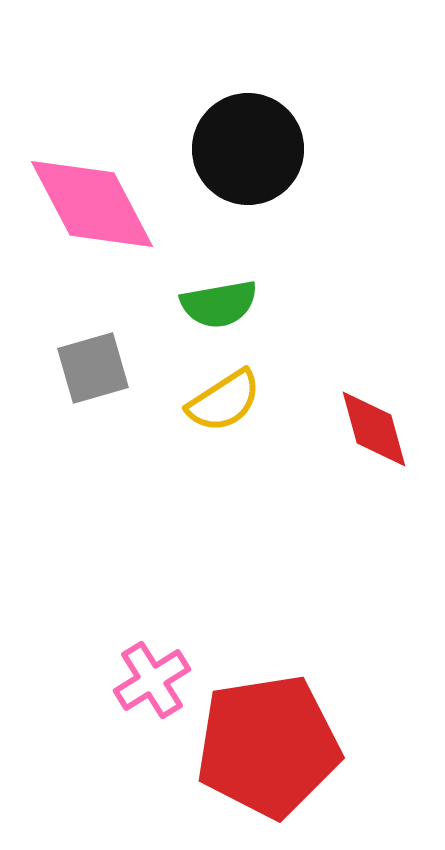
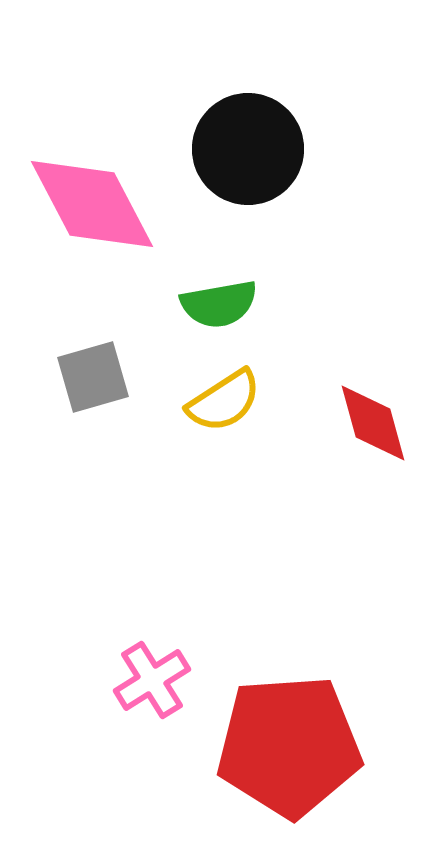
gray square: moved 9 px down
red diamond: moved 1 px left, 6 px up
red pentagon: moved 21 px right; rotated 5 degrees clockwise
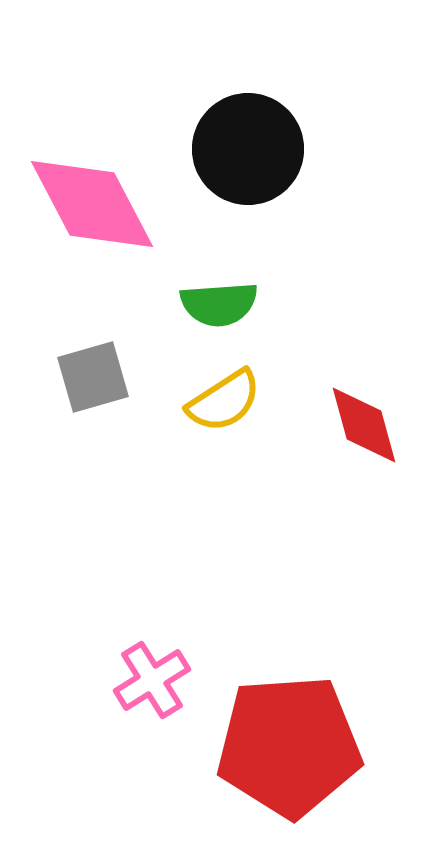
green semicircle: rotated 6 degrees clockwise
red diamond: moved 9 px left, 2 px down
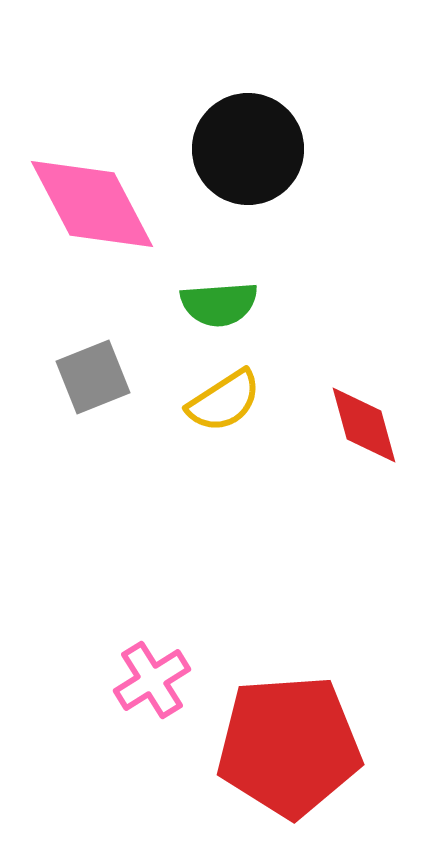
gray square: rotated 6 degrees counterclockwise
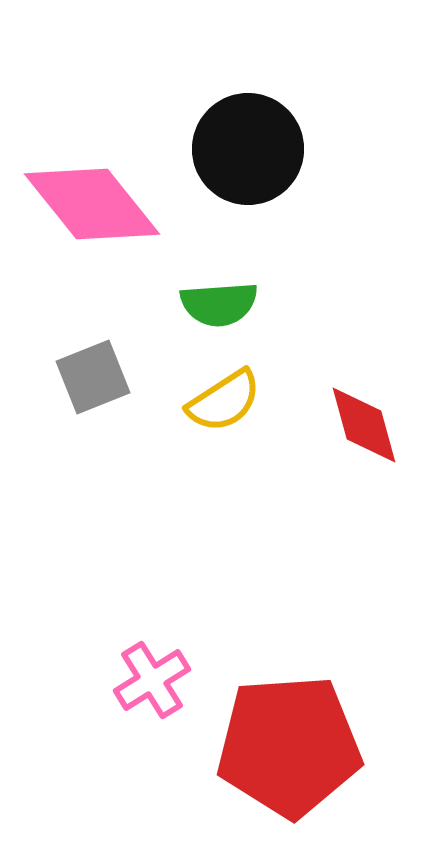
pink diamond: rotated 11 degrees counterclockwise
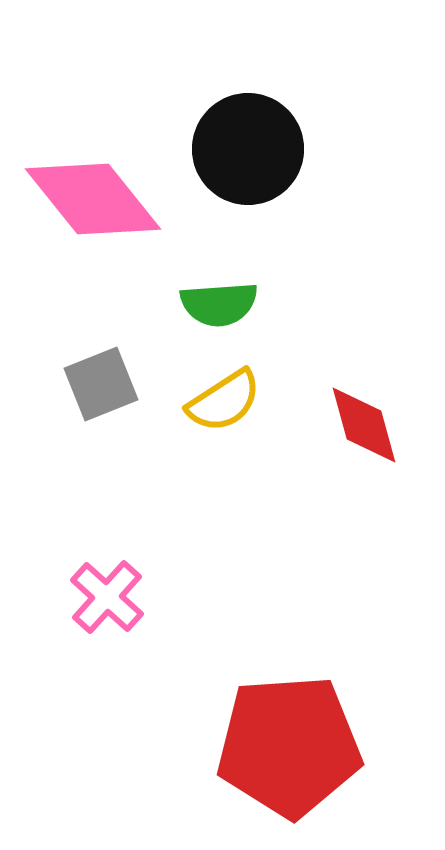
pink diamond: moved 1 px right, 5 px up
gray square: moved 8 px right, 7 px down
pink cross: moved 45 px left, 83 px up; rotated 16 degrees counterclockwise
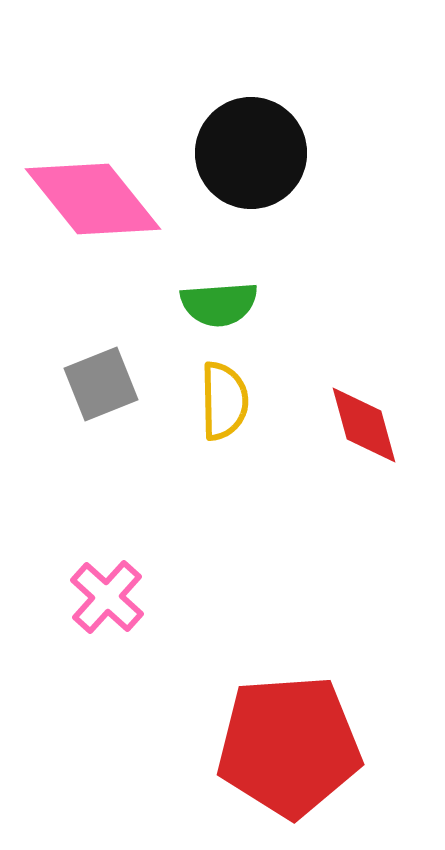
black circle: moved 3 px right, 4 px down
yellow semicircle: rotated 58 degrees counterclockwise
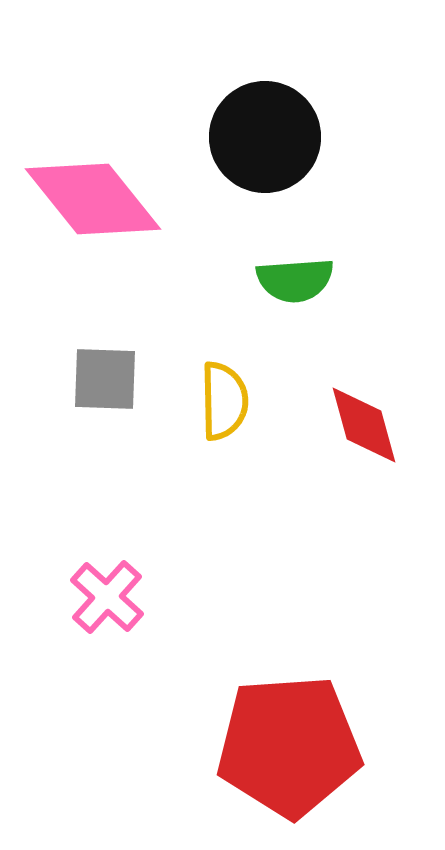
black circle: moved 14 px right, 16 px up
green semicircle: moved 76 px right, 24 px up
gray square: moved 4 px right, 5 px up; rotated 24 degrees clockwise
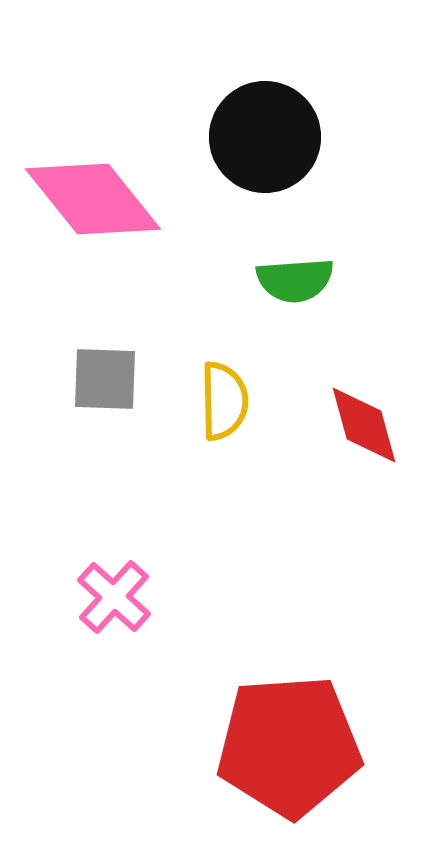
pink cross: moved 7 px right
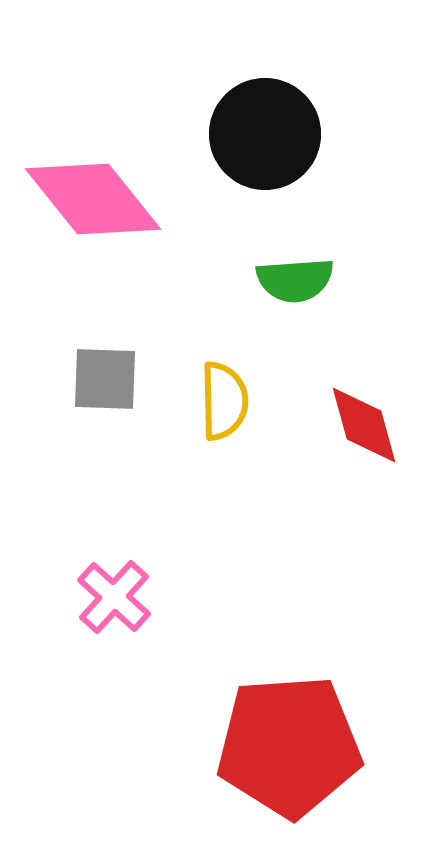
black circle: moved 3 px up
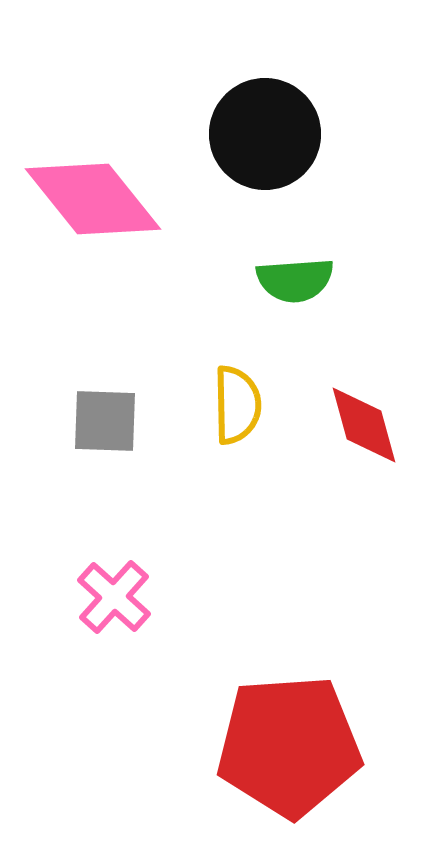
gray square: moved 42 px down
yellow semicircle: moved 13 px right, 4 px down
